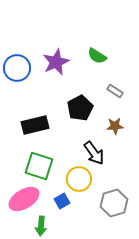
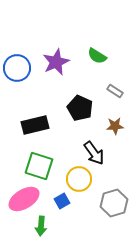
black pentagon: rotated 20 degrees counterclockwise
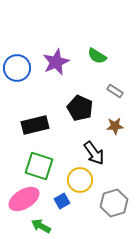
yellow circle: moved 1 px right, 1 px down
green arrow: rotated 114 degrees clockwise
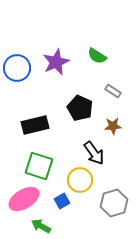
gray rectangle: moved 2 px left
brown star: moved 2 px left
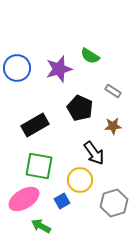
green semicircle: moved 7 px left
purple star: moved 3 px right, 7 px down; rotated 8 degrees clockwise
black rectangle: rotated 16 degrees counterclockwise
green square: rotated 8 degrees counterclockwise
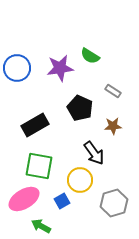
purple star: moved 1 px right, 1 px up; rotated 8 degrees clockwise
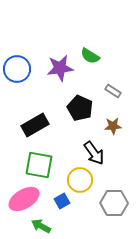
blue circle: moved 1 px down
green square: moved 1 px up
gray hexagon: rotated 16 degrees clockwise
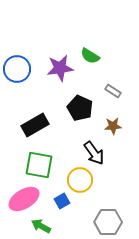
gray hexagon: moved 6 px left, 19 px down
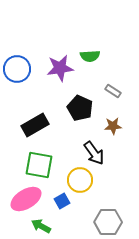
green semicircle: rotated 36 degrees counterclockwise
pink ellipse: moved 2 px right
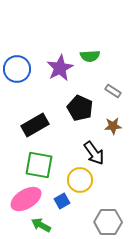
purple star: rotated 20 degrees counterclockwise
green arrow: moved 1 px up
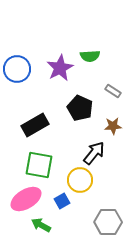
black arrow: rotated 105 degrees counterclockwise
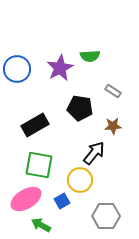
black pentagon: rotated 15 degrees counterclockwise
gray hexagon: moved 2 px left, 6 px up
